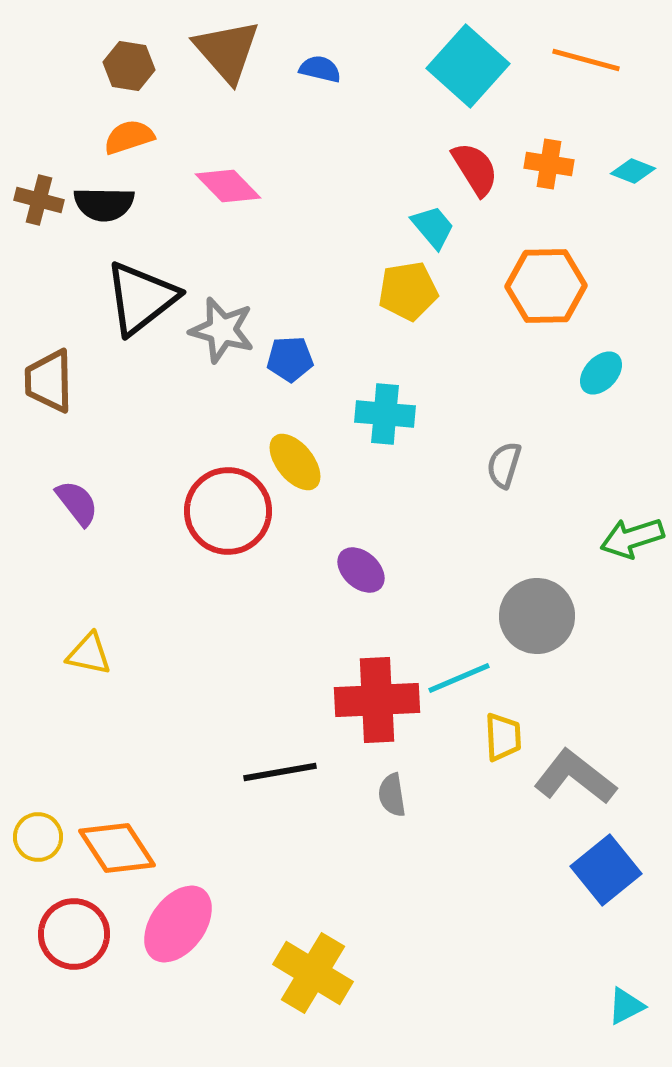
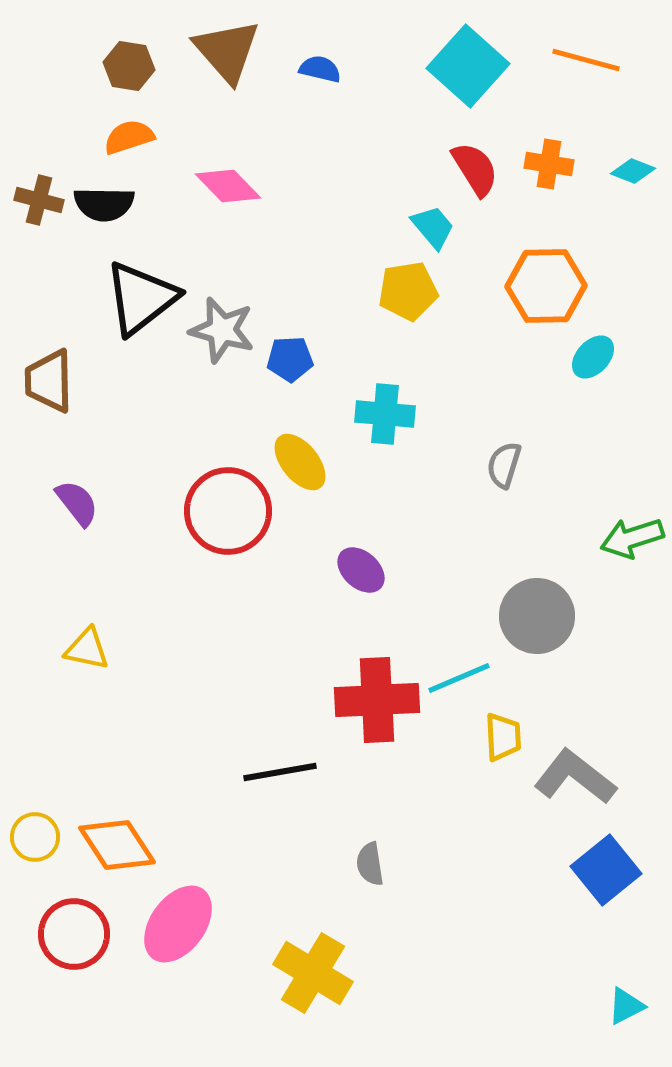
cyan ellipse at (601, 373): moved 8 px left, 16 px up
yellow ellipse at (295, 462): moved 5 px right
yellow triangle at (89, 654): moved 2 px left, 5 px up
gray semicircle at (392, 795): moved 22 px left, 69 px down
yellow circle at (38, 837): moved 3 px left
orange diamond at (117, 848): moved 3 px up
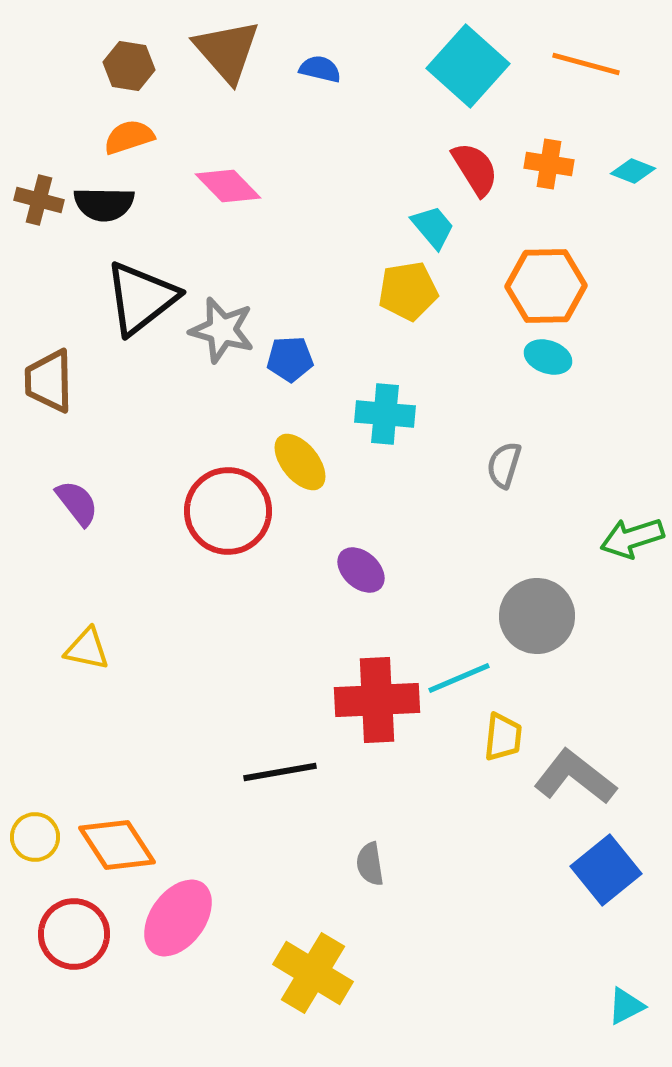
orange line at (586, 60): moved 4 px down
cyan ellipse at (593, 357): moved 45 px left; rotated 66 degrees clockwise
yellow trapezoid at (503, 737): rotated 9 degrees clockwise
pink ellipse at (178, 924): moved 6 px up
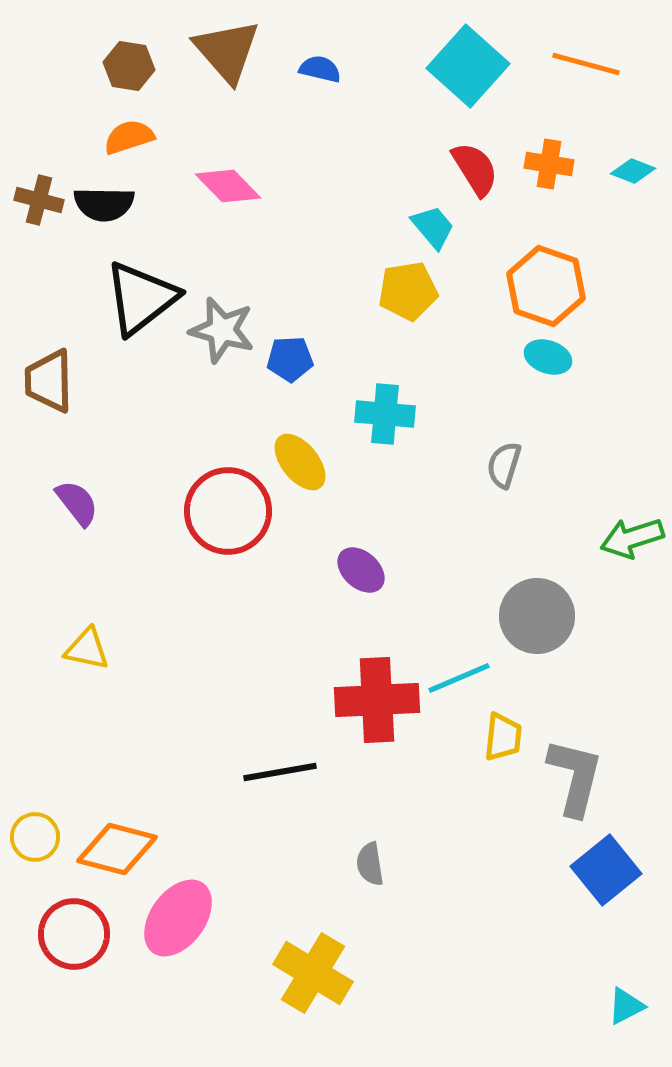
orange hexagon at (546, 286): rotated 20 degrees clockwise
gray L-shape at (575, 777): rotated 66 degrees clockwise
orange diamond at (117, 845): moved 4 px down; rotated 42 degrees counterclockwise
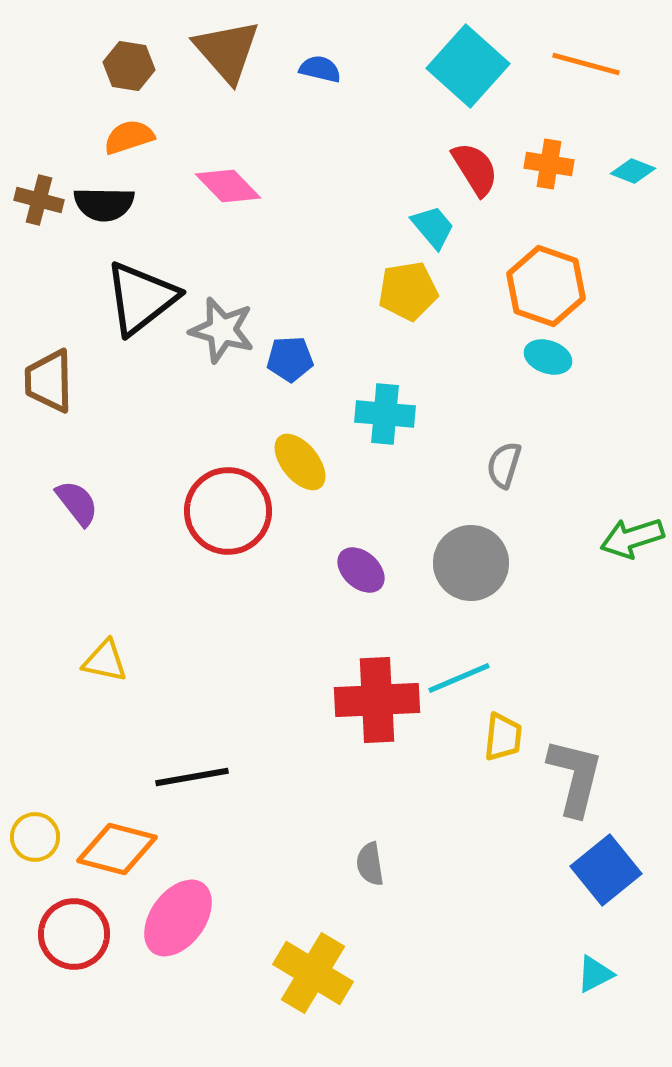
gray circle at (537, 616): moved 66 px left, 53 px up
yellow triangle at (87, 649): moved 18 px right, 12 px down
black line at (280, 772): moved 88 px left, 5 px down
cyan triangle at (626, 1006): moved 31 px left, 32 px up
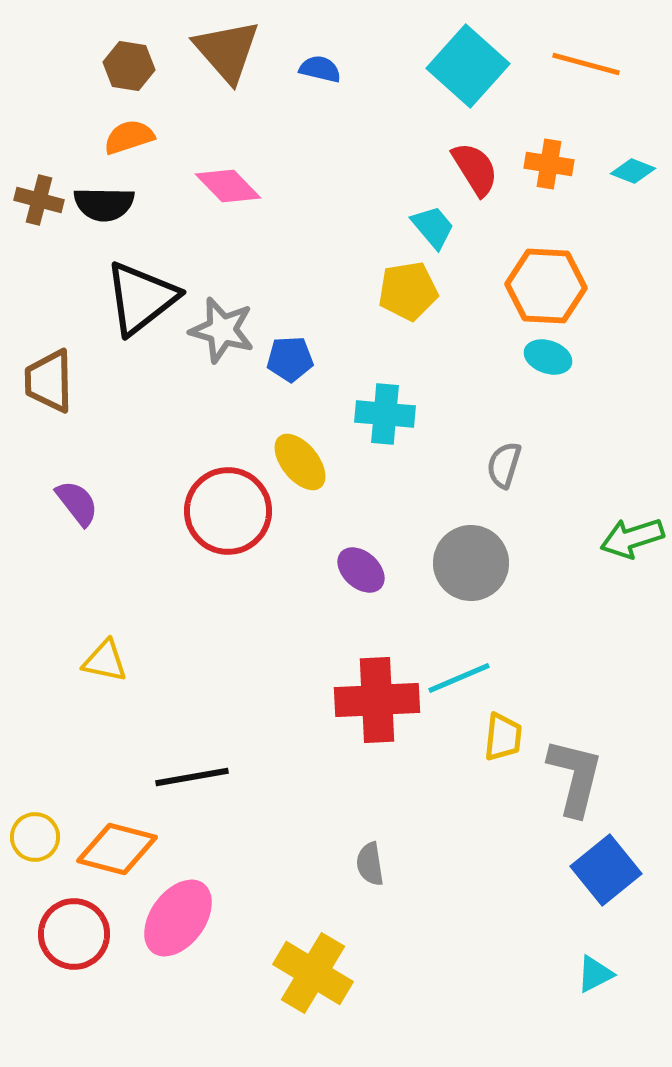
orange hexagon at (546, 286): rotated 16 degrees counterclockwise
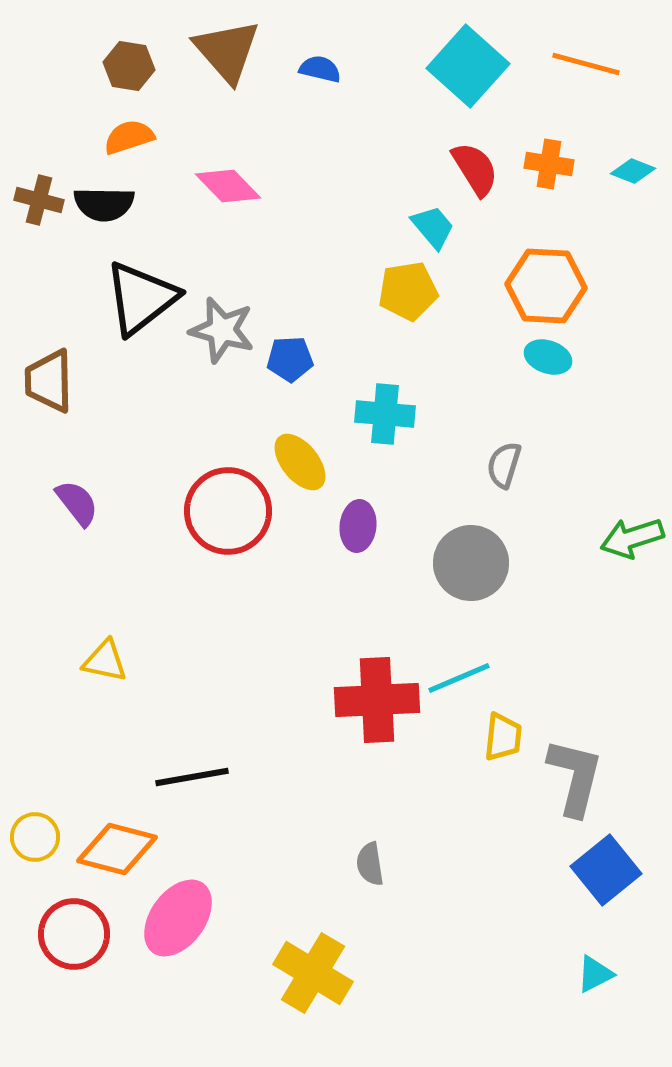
purple ellipse at (361, 570): moved 3 px left, 44 px up; rotated 54 degrees clockwise
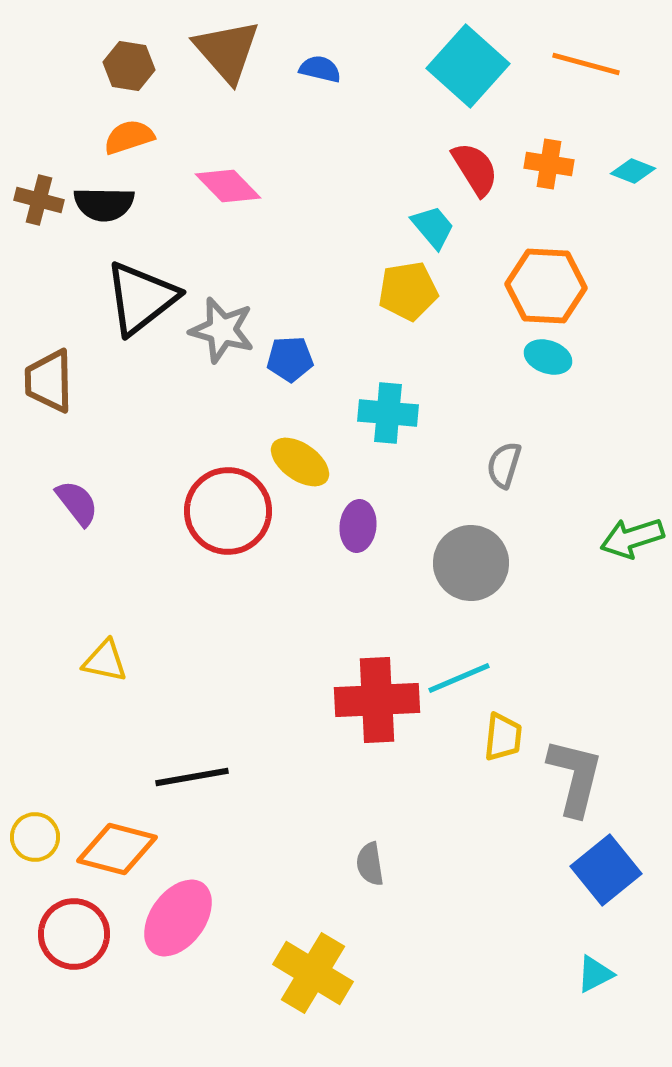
cyan cross at (385, 414): moved 3 px right, 1 px up
yellow ellipse at (300, 462): rotated 16 degrees counterclockwise
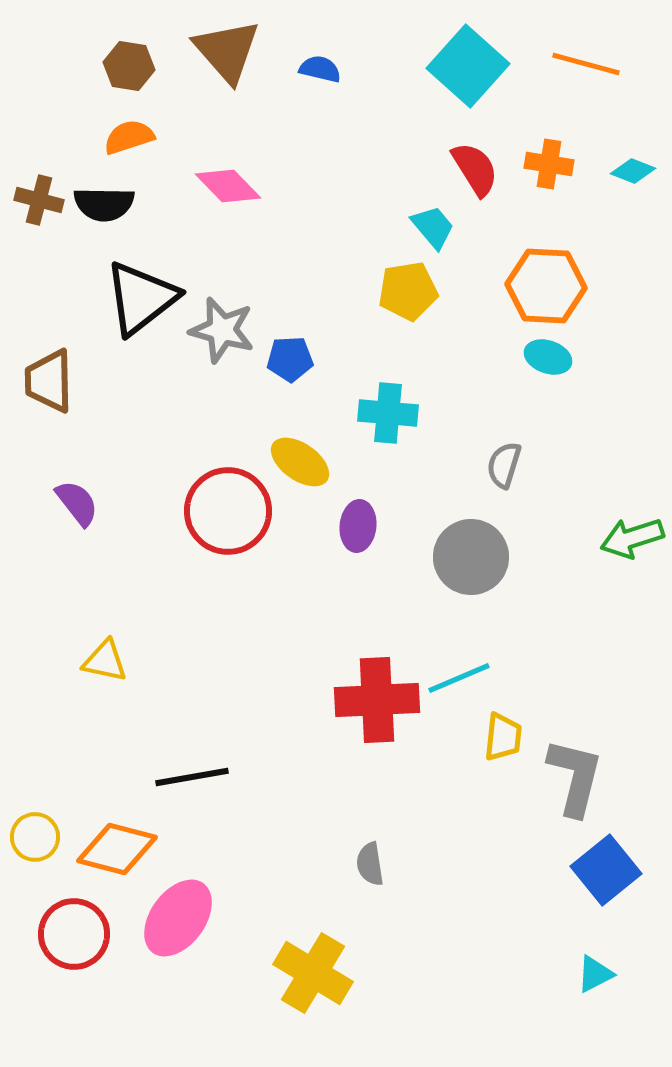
gray circle at (471, 563): moved 6 px up
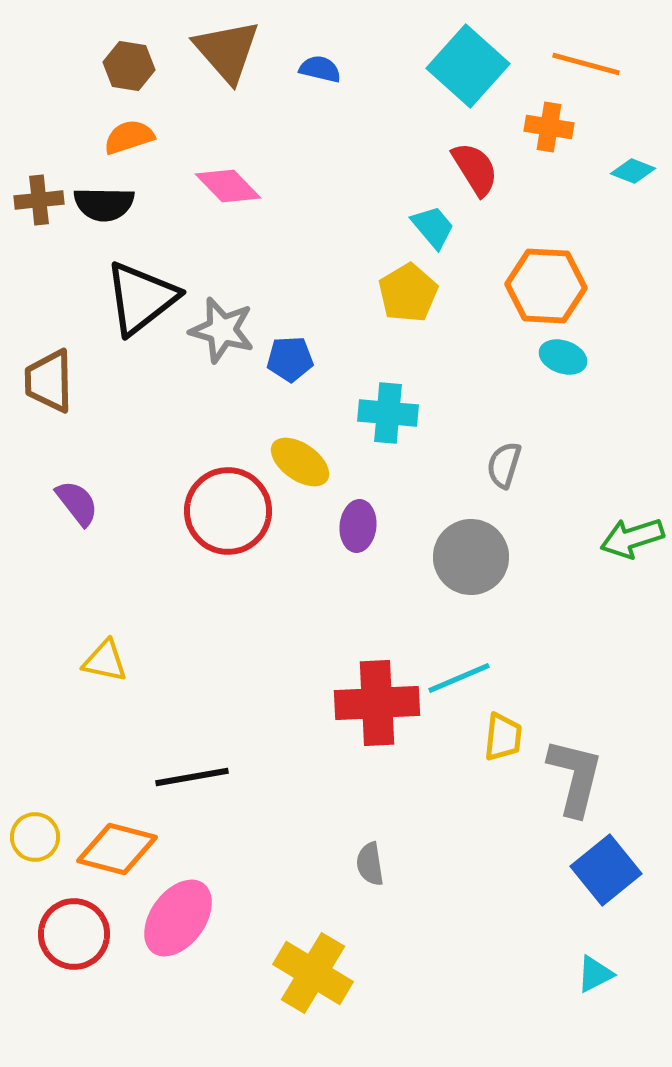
orange cross at (549, 164): moved 37 px up
brown cross at (39, 200): rotated 21 degrees counterclockwise
yellow pentagon at (408, 291): moved 2 px down; rotated 22 degrees counterclockwise
cyan ellipse at (548, 357): moved 15 px right
red cross at (377, 700): moved 3 px down
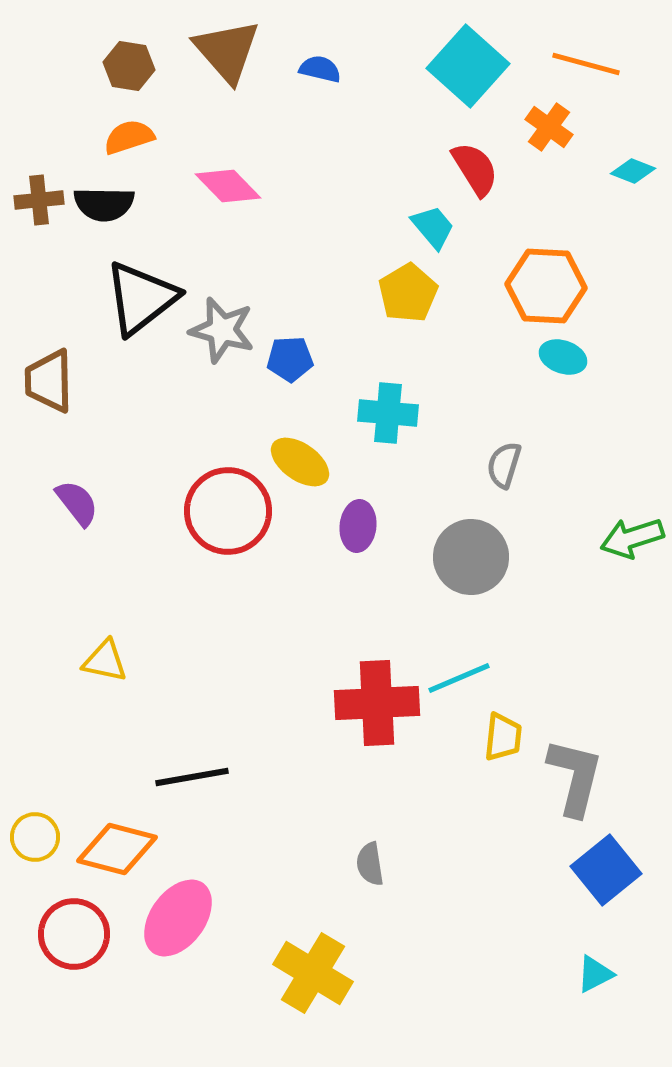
orange cross at (549, 127): rotated 27 degrees clockwise
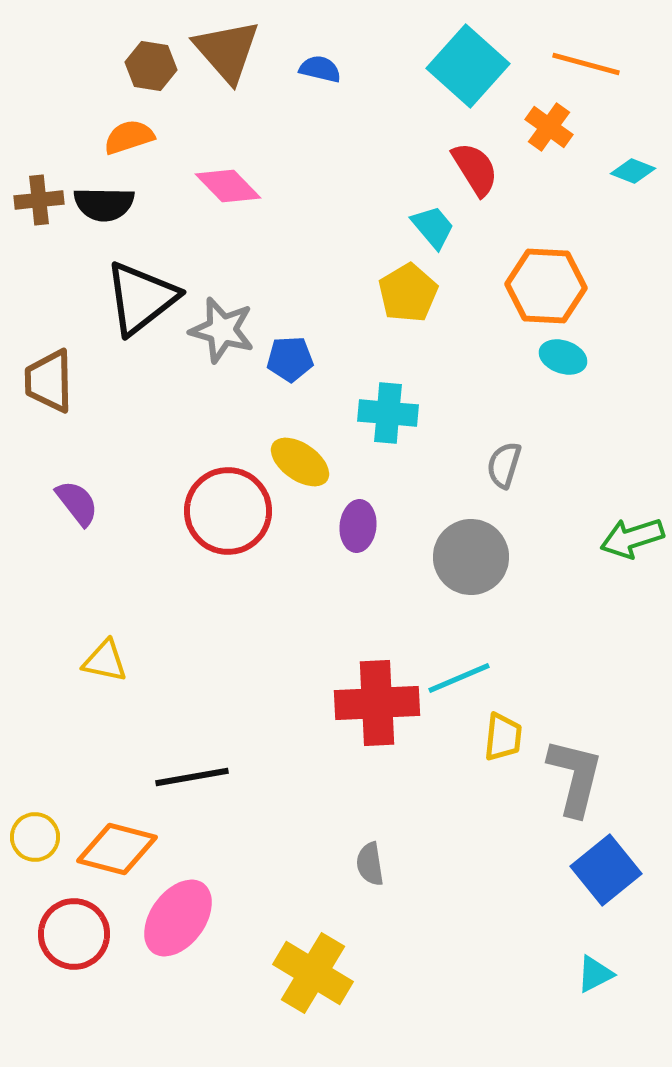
brown hexagon at (129, 66): moved 22 px right
